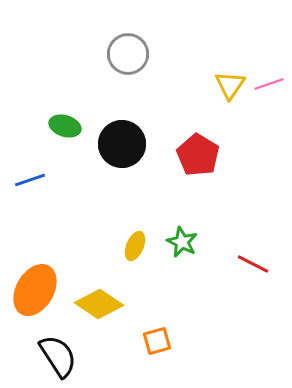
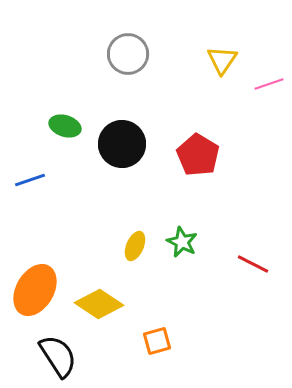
yellow triangle: moved 8 px left, 25 px up
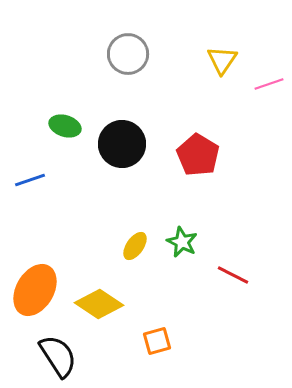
yellow ellipse: rotated 12 degrees clockwise
red line: moved 20 px left, 11 px down
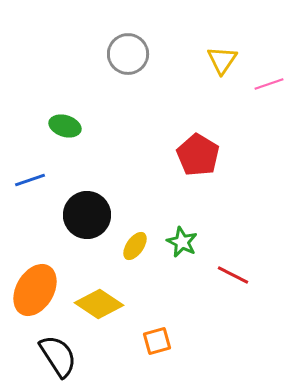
black circle: moved 35 px left, 71 px down
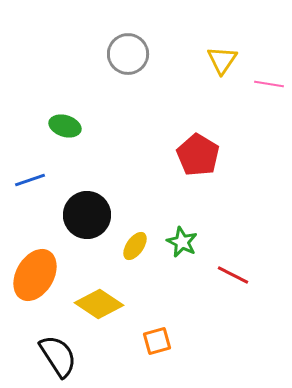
pink line: rotated 28 degrees clockwise
orange ellipse: moved 15 px up
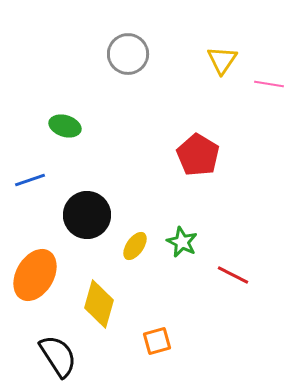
yellow diamond: rotated 72 degrees clockwise
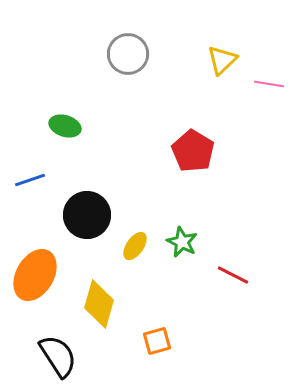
yellow triangle: rotated 12 degrees clockwise
red pentagon: moved 5 px left, 4 px up
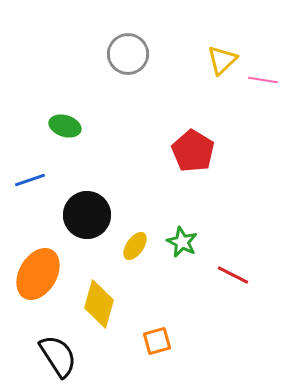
pink line: moved 6 px left, 4 px up
orange ellipse: moved 3 px right, 1 px up
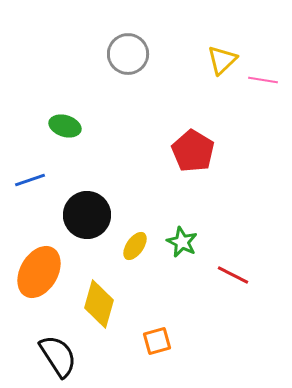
orange ellipse: moved 1 px right, 2 px up
